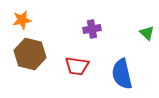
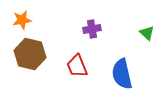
red trapezoid: rotated 60 degrees clockwise
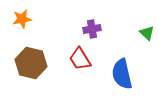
orange star: moved 1 px up
brown hexagon: moved 1 px right, 9 px down
red trapezoid: moved 3 px right, 7 px up; rotated 10 degrees counterclockwise
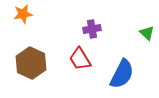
orange star: moved 1 px right, 5 px up
brown hexagon: rotated 12 degrees clockwise
blue semicircle: rotated 140 degrees counterclockwise
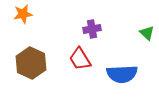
blue semicircle: rotated 60 degrees clockwise
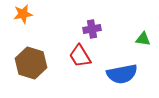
green triangle: moved 4 px left, 6 px down; rotated 35 degrees counterclockwise
red trapezoid: moved 3 px up
brown hexagon: rotated 8 degrees counterclockwise
blue semicircle: rotated 8 degrees counterclockwise
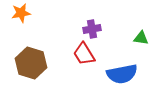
orange star: moved 2 px left, 1 px up
green triangle: moved 2 px left, 1 px up
red trapezoid: moved 4 px right, 2 px up
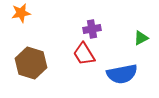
green triangle: rotated 35 degrees counterclockwise
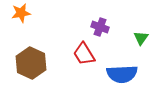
purple cross: moved 8 px right, 2 px up; rotated 30 degrees clockwise
green triangle: rotated 28 degrees counterclockwise
brown hexagon: rotated 8 degrees clockwise
blue semicircle: rotated 8 degrees clockwise
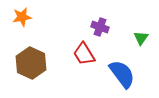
orange star: moved 1 px right, 4 px down
blue semicircle: rotated 124 degrees counterclockwise
